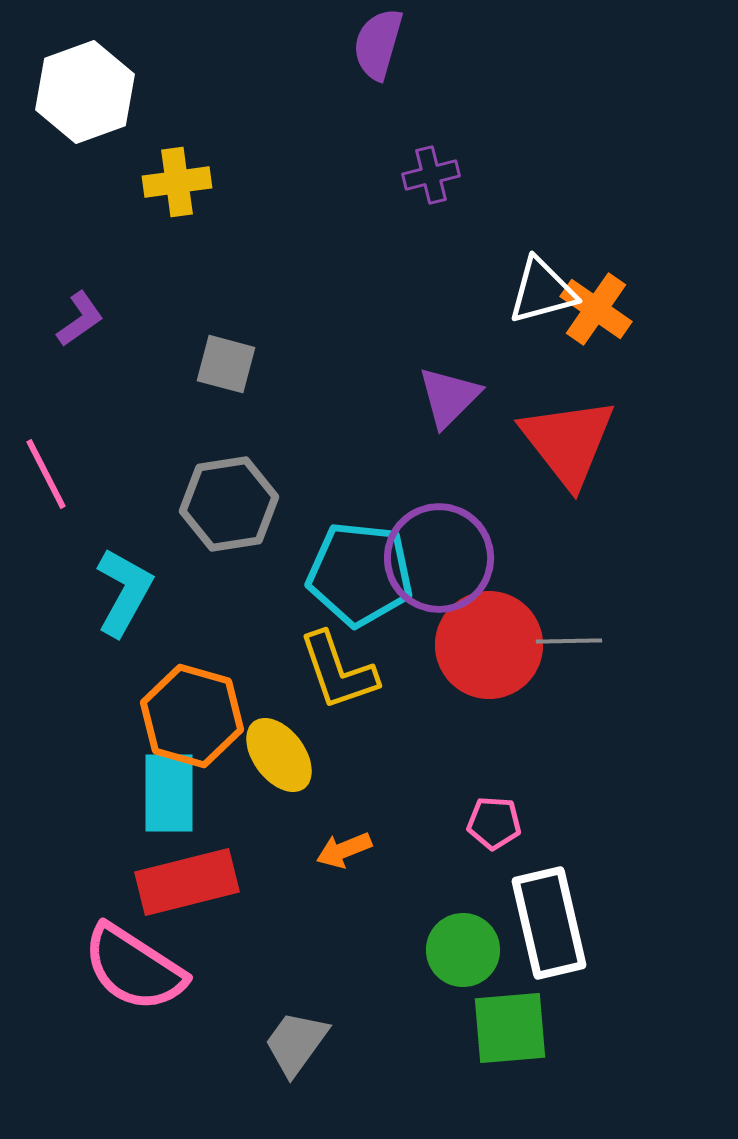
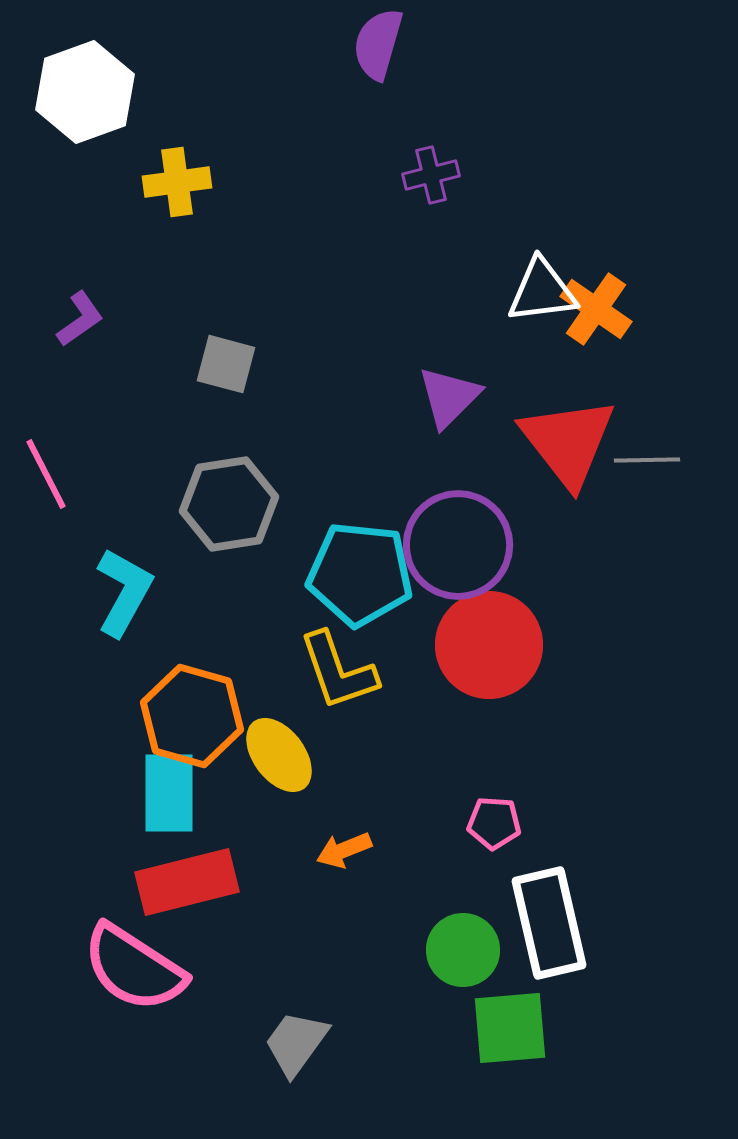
white triangle: rotated 8 degrees clockwise
purple circle: moved 19 px right, 13 px up
gray line: moved 78 px right, 181 px up
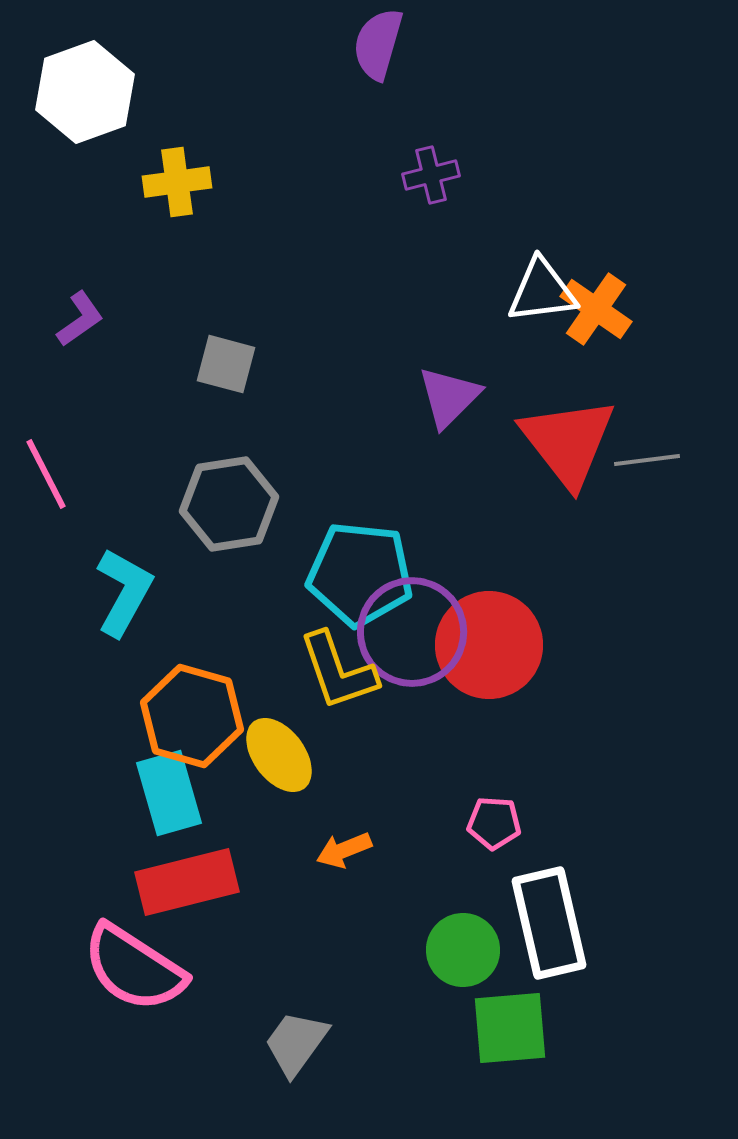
gray line: rotated 6 degrees counterclockwise
purple circle: moved 46 px left, 87 px down
cyan rectangle: rotated 16 degrees counterclockwise
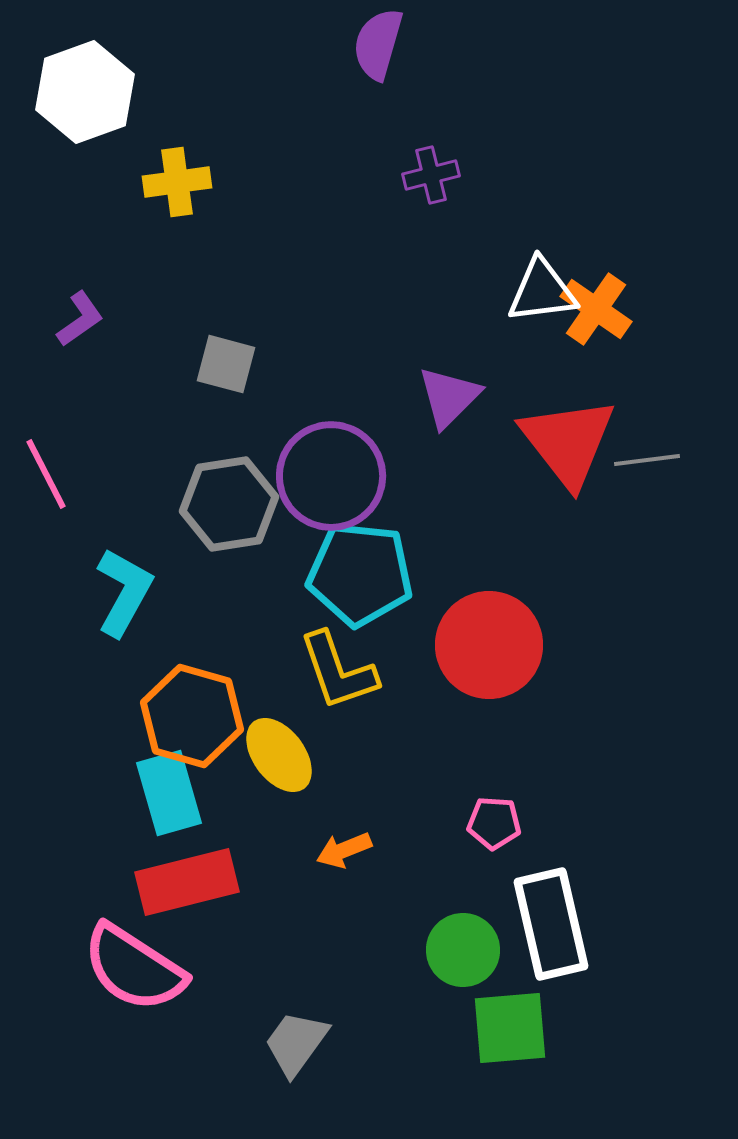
purple circle: moved 81 px left, 156 px up
white rectangle: moved 2 px right, 1 px down
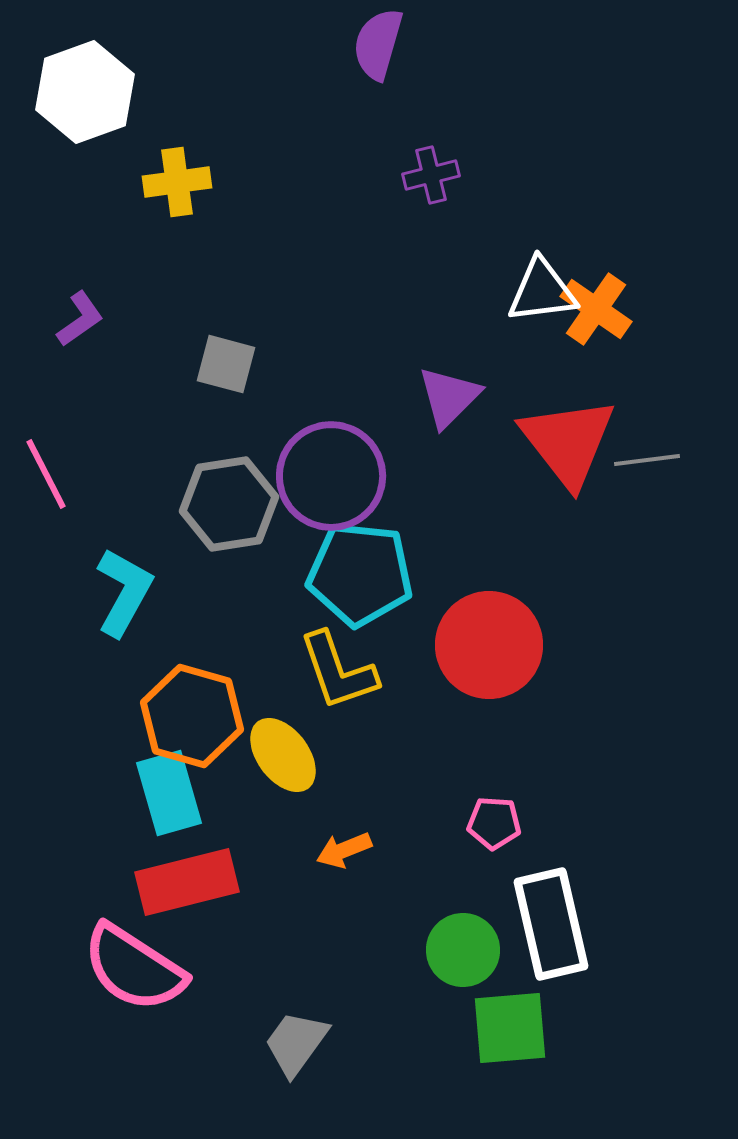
yellow ellipse: moved 4 px right
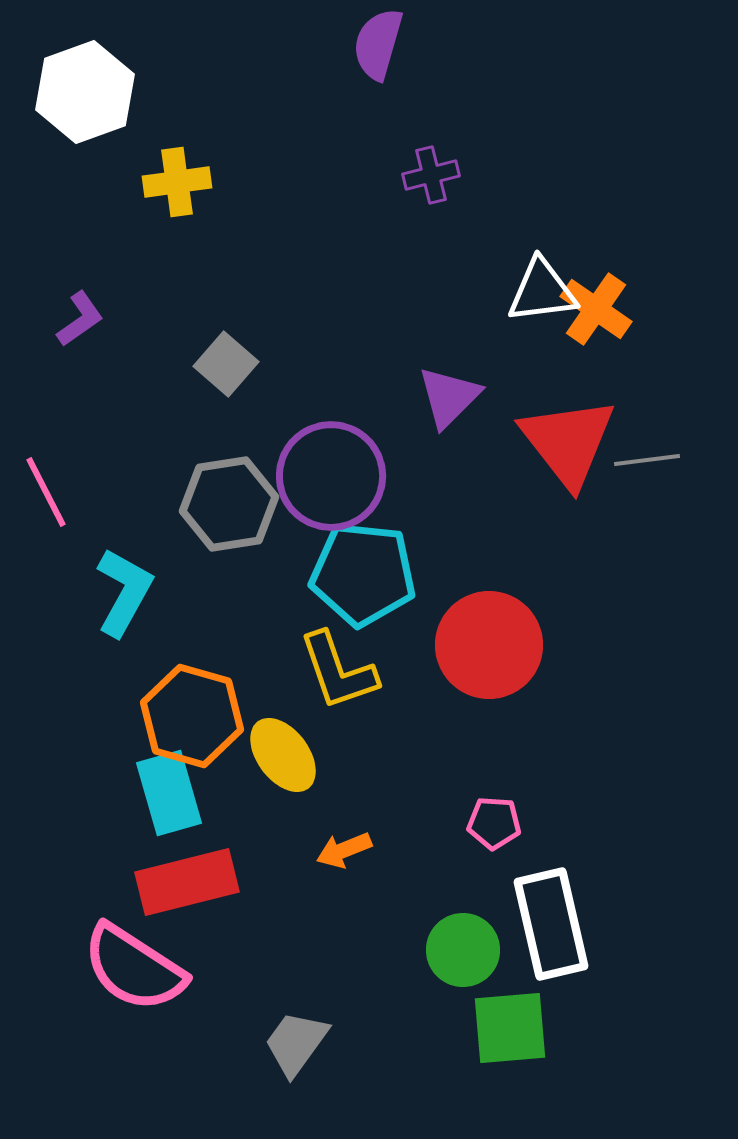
gray square: rotated 26 degrees clockwise
pink line: moved 18 px down
cyan pentagon: moved 3 px right
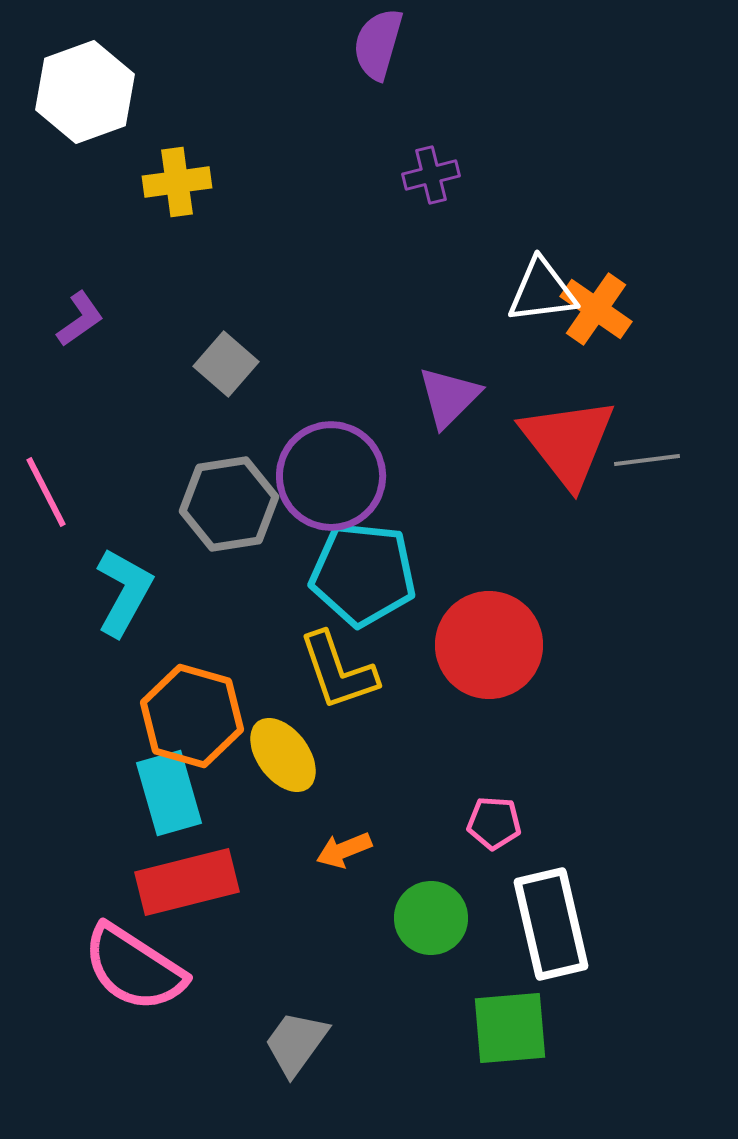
green circle: moved 32 px left, 32 px up
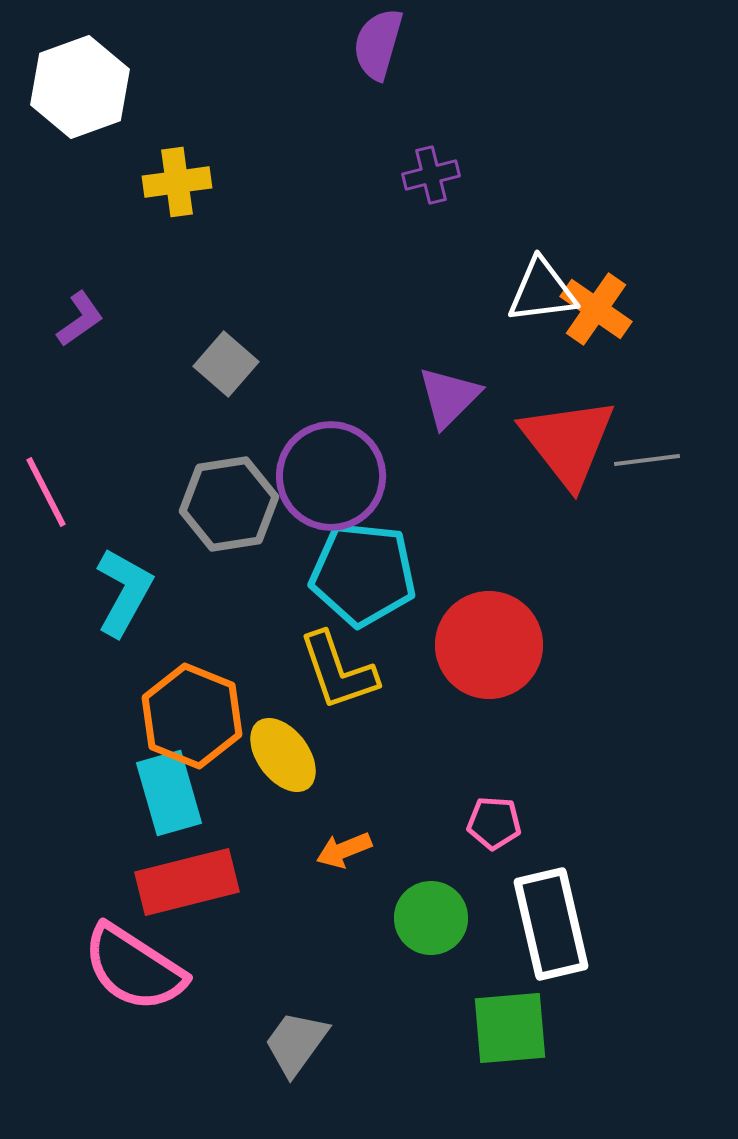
white hexagon: moved 5 px left, 5 px up
orange hexagon: rotated 6 degrees clockwise
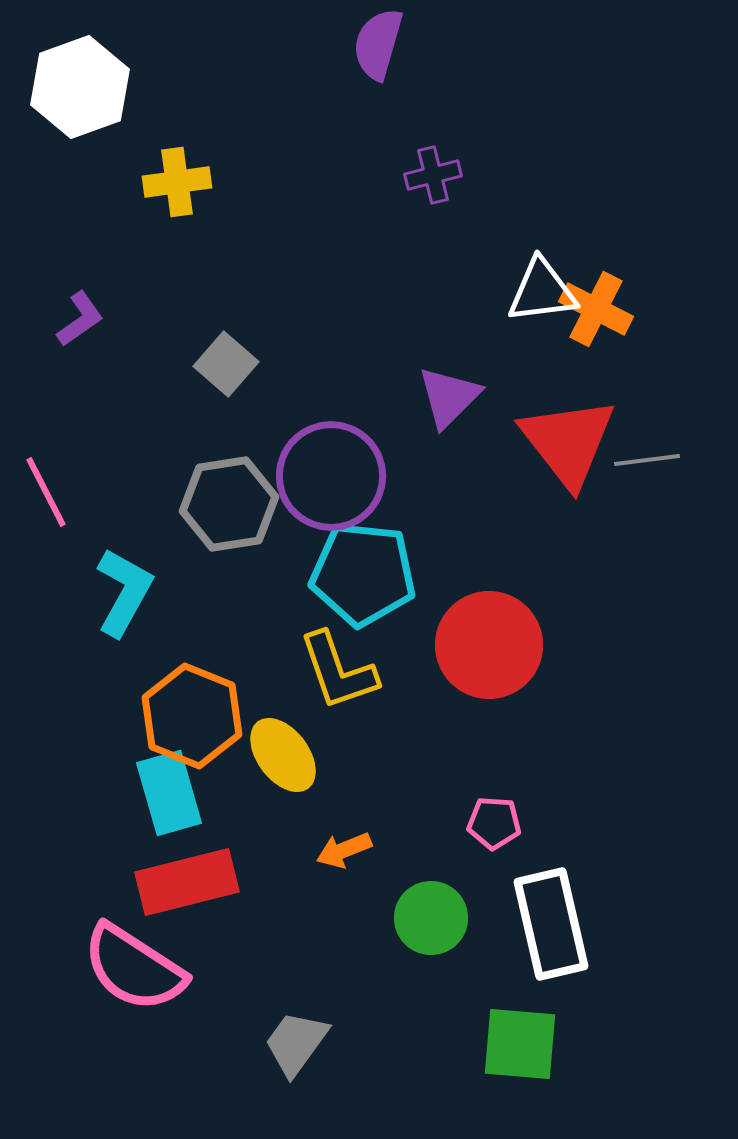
purple cross: moved 2 px right
orange cross: rotated 8 degrees counterclockwise
green square: moved 10 px right, 16 px down; rotated 10 degrees clockwise
